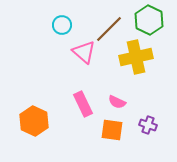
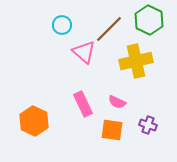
yellow cross: moved 4 px down
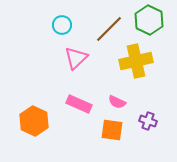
pink triangle: moved 8 px left, 6 px down; rotated 35 degrees clockwise
pink rectangle: moved 4 px left; rotated 40 degrees counterclockwise
purple cross: moved 4 px up
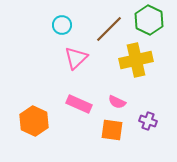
yellow cross: moved 1 px up
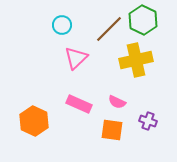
green hexagon: moved 6 px left
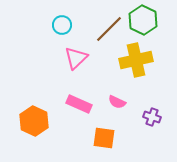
purple cross: moved 4 px right, 4 px up
orange square: moved 8 px left, 8 px down
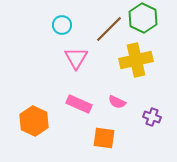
green hexagon: moved 2 px up
pink triangle: rotated 15 degrees counterclockwise
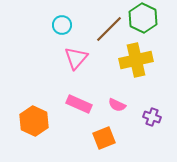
pink triangle: rotated 10 degrees clockwise
pink semicircle: moved 3 px down
orange square: rotated 30 degrees counterclockwise
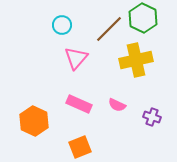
orange square: moved 24 px left, 9 px down
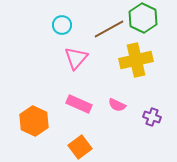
brown line: rotated 16 degrees clockwise
orange square: rotated 15 degrees counterclockwise
